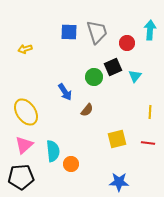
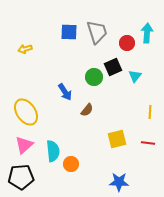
cyan arrow: moved 3 px left, 3 px down
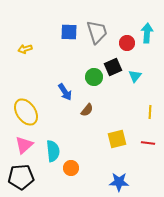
orange circle: moved 4 px down
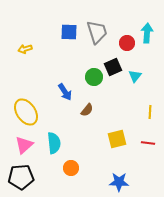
cyan semicircle: moved 1 px right, 8 px up
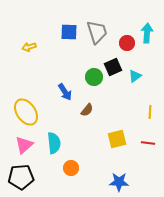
yellow arrow: moved 4 px right, 2 px up
cyan triangle: rotated 16 degrees clockwise
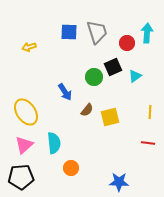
yellow square: moved 7 px left, 22 px up
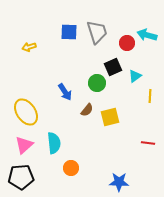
cyan arrow: moved 2 px down; rotated 78 degrees counterclockwise
green circle: moved 3 px right, 6 px down
yellow line: moved 16 px up
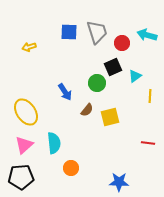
red circle: moved 5 px left
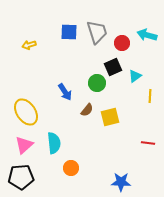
yellow arrow: moved 2 px up
blue star: moved 2 px right
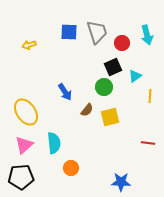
cyan arrow: rotated 120 degrees counterclockwise
green circle: moved 7 px right, 4 px down
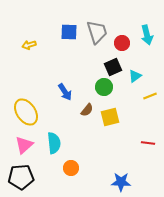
yellow line: rotated 64 degrees clockwise
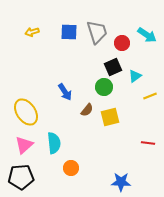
cyan arrow: rotated 42 degrees counterclockwise
yellow arrow: moved 3 px right, 13 px up
